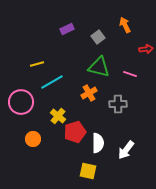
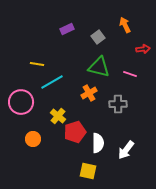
red arrow: moved 3 px left
yellow line: rotated 24 degrees clockwise
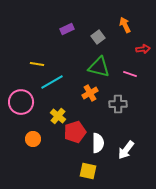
orange cross: moved 1 px right
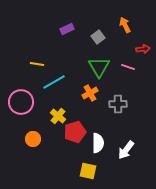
green triangle: rotated 45 degrees clockwise
pink line: moved 2 px left, 7 px up
cyan line: moved 2 px right
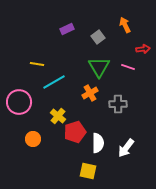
pink circle: moved 2 px left
white arrow: moved 2 px up
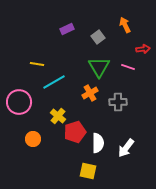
gray cross: moved 2 px up
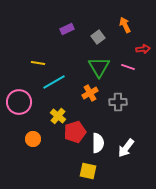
yellow line: moved 1 px right, 1 px up
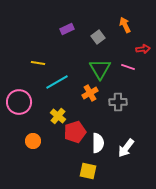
green triangle: moved 1 px right, 2 px down
cyan line: moved 3 px right
orange circle: moved 2 px down
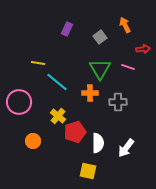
purple rectangle: rotated 40 degrees counterclockwise
gray square: moved 2 px right
cyan line: rotated 70 degrees clockwise
orange cross: rotated 28 degrees clockwise
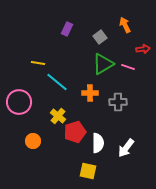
green triangle: moved 3 px right, 5 px up; rotated 30 degrees clockwise
